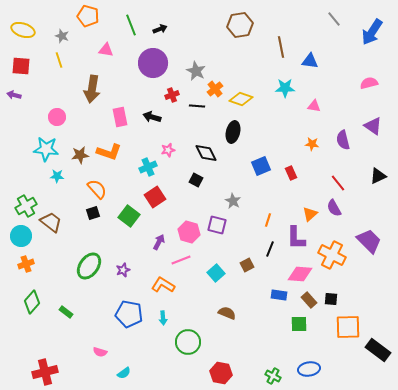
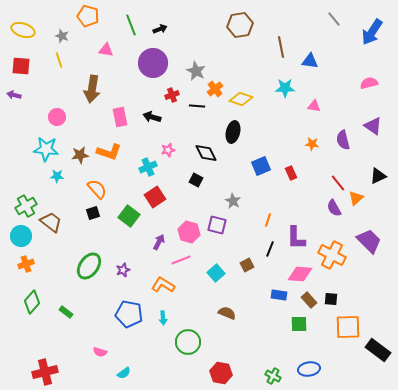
orange triangle at (310, 214): moved 46 px right, 16 px up
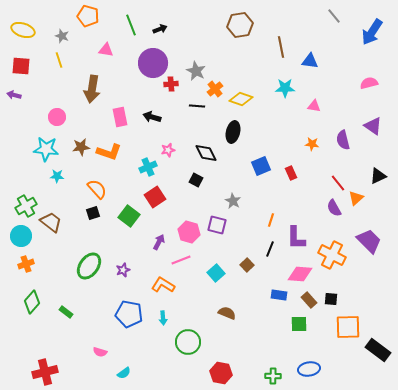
gray line at (334, 19): moved 3 px up
red cross at (172, 95): moved 1 px left, 11 px up; rotated 16 degrees clockwise
brown star at (80, 155): moved 1 px right, 8 px up
orange line at (268, 220): moved 3 px right
brown square at (247, 265): rotated 16 degrees counterclockwise
green cross at (273, 376): rotated 28 degrees counterclockwise
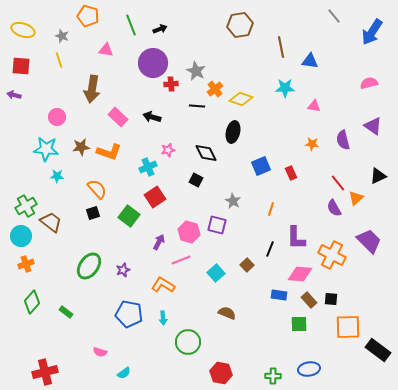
pink rectangle at (120, 117): moved 2 px left; rotated 36 degrees counterclockwise
orange line at (271, 220): moved 11 px up
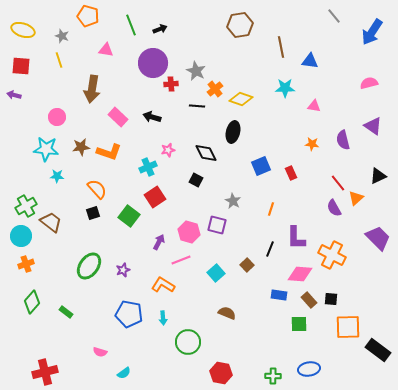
purple trapezoid at (369, 241): moved 9 px right, 3 px up
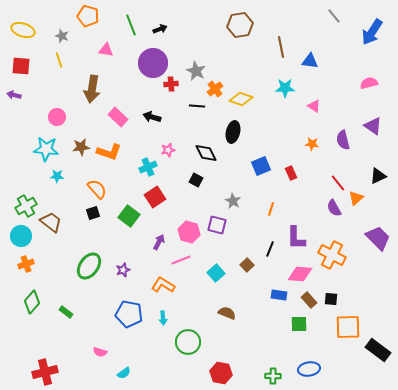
pink triangle at (314, 106): rotated 24 degrees clockwise
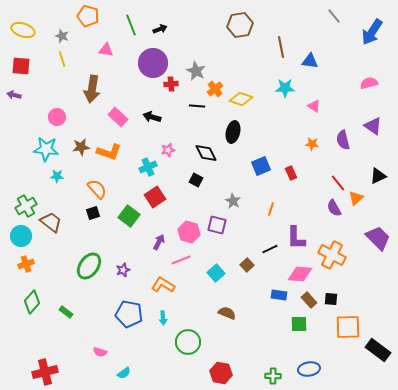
yellow line at (59, 60): moved 3 px right, 1 px up
black line at (270, 249): rotated 42 degrees clockwise
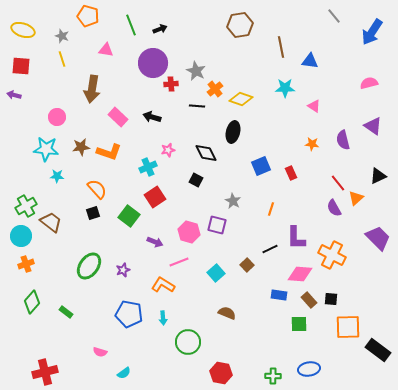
purple arrow at (159, 242): moved 4 px left; rotated 84 degrees clockwise
pink line at (181, 260): moved 2 px left, 2 px down
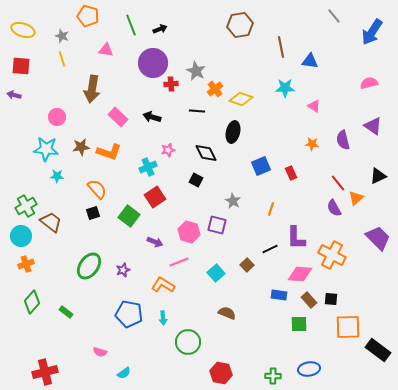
black line at (197, 106): moved 5 px down
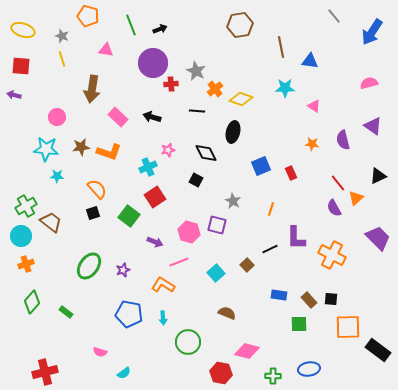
pink diamond at (300, 274): moved 53 px left, 77 px down; rotated 10 degrees clockwise
